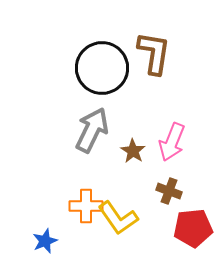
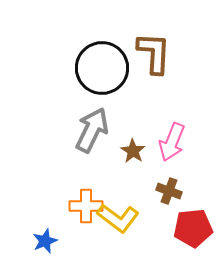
brown L-shape: rotated 6 degrees counterclockwise
yellow L-shape: rotated 18 degrees counterclockwise
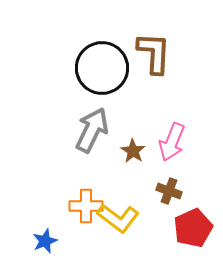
red pentagon: rotated 18 degrees counterclockwise
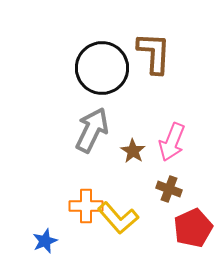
brown cross: moved 2 px up
yellow L-shape: rotated 12 degrees clockwise
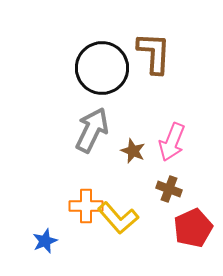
brown star: rotated 10 degrees counterclockwise
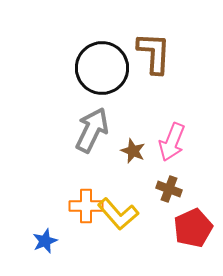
yellow L-shape: moved 4 px up
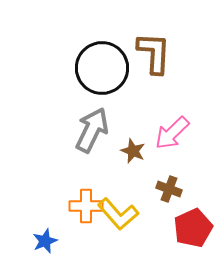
pink arrow: moved 9 px up; rotated 24 degrees clockwise
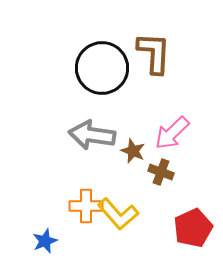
gray arrow: moved 5 px down; rotated 108 degrees counterclockwise
brown cross: moved 8 px left, 17 px up
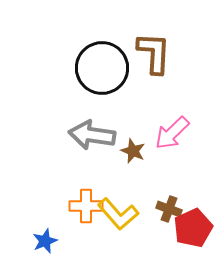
brown cross: moved 8 px right, 37 px down
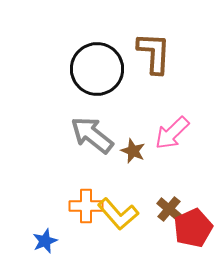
black circle: moved 5 px left, 1 px down
gray arrow: rotated 30 degrees clockwise
brown cross: rotated 20 degrees clockwise
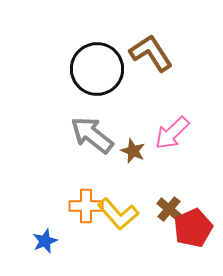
brown L-shape: moved 3 px left; rotated 36 degrees counterclockwise
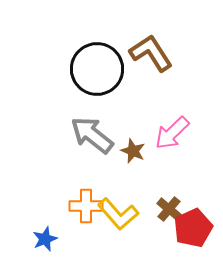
blue star: moved 2 px up
